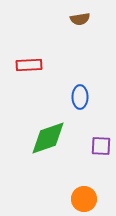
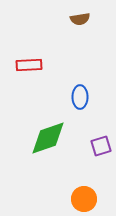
purple square: rotated 20 degrees counterclockwise
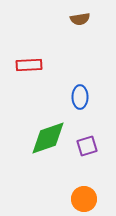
purple square: moved 14 px left
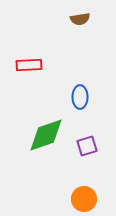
green diamond: moved 2 px left, 3 px up
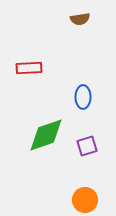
red rectangle: moved 3 px down
blue ellipse: moved 3 px right
orange circle: moved 1 px right, 1 px down
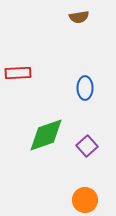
brown semicircle: moved 1 px left, 2 px up
red rectangle: moved 11 px left, 5 px down
blue ellipse: moved 2 px right, 9 px up
purple square: rotated 25 degrees counterclockwise
